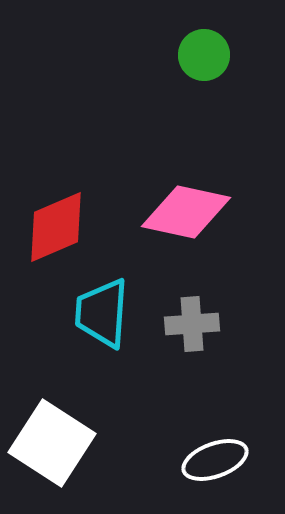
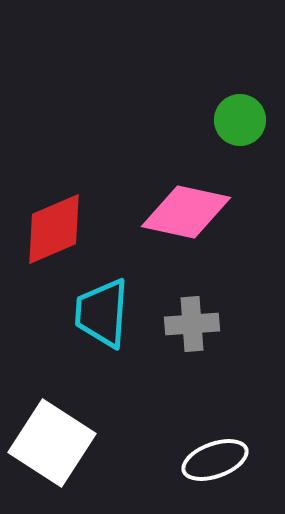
green circle: moved 36 px right, 65 px down
red diamond: moved 2 px left, 2 px down
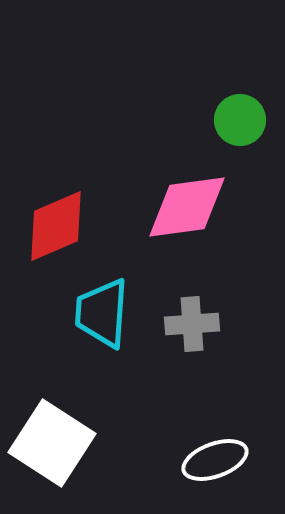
pink diamond: moved 1 px right, 5 px up; rotated 20 degrees counterclockwise
red diamond: moved 2 px right, 3 px up
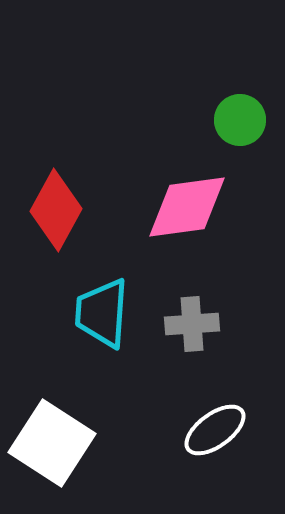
red diamond: moved 16 px up; rotated 38 degrees counterclockwise
white ellipse: moved 30 px up; rotated 16 degrees counterclockwise
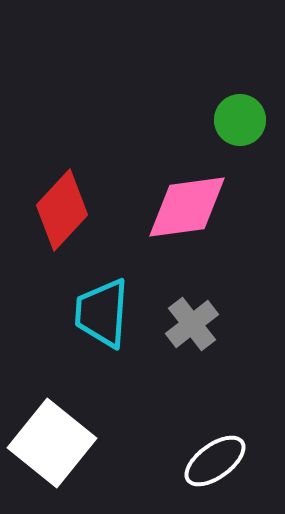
red diamond: moved 6 px right; rotated 14 degrees clockwise
gray cross: rotated 34 degrees counterclockwise
white ellipse: moved 31 px down
white square: rotated 6 degrees clockwise
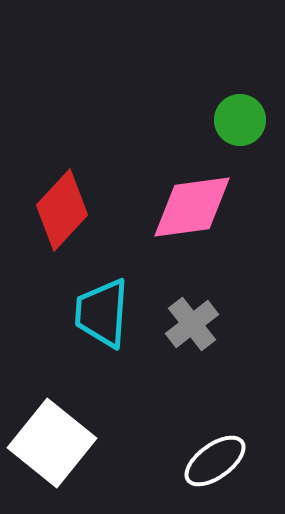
pink diamond: moved 5 px right
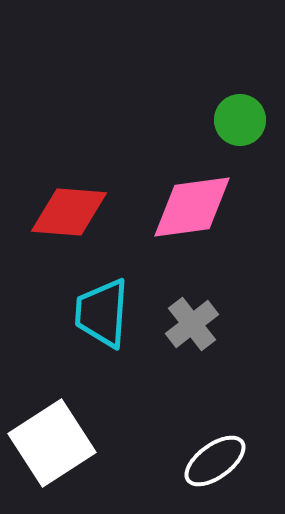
red diamond: moved 7 px right, 2 px down; rotated 52 degrees clockwise
white square: rotated 18 degrees clockwise
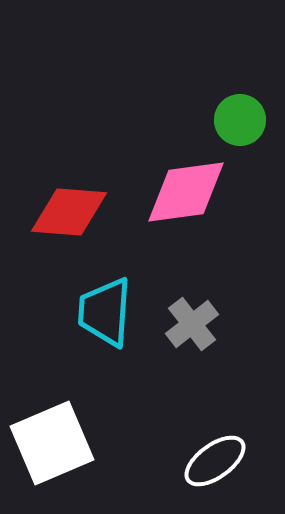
pink diamond: moved 6 px left, 15 px up
cyan trapezoid: moved 3 px right, 1 px up
white square: rotated 10 degrees clockwise
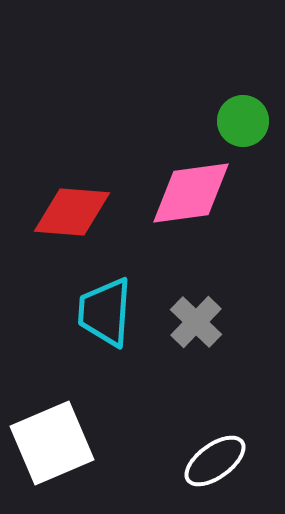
green circle: moved 3 px right, 1 px down
pink diamond: moved 5 px right, 1 px down
red diamond: moved 3 px right
gray cross: moved 4 px right, 2 px up; rotated 8 degrees counterclockwise
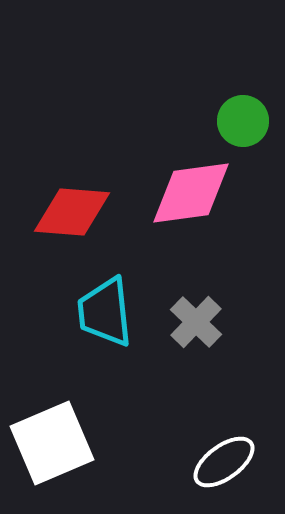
cyan trapezoid: rotated 10 degrees counterclockwise
white ellipse: moved 9 px right, 1 px down
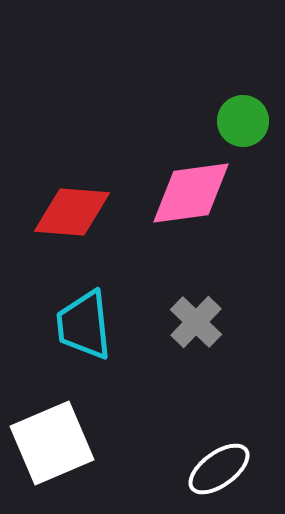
cyan trapezoid: moved 21 px left, 13 px down
white ellipse: moved 5 px left, 7 px down
